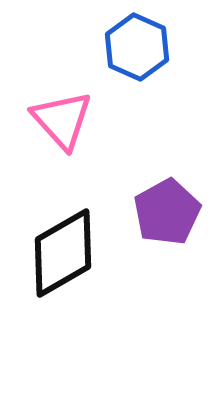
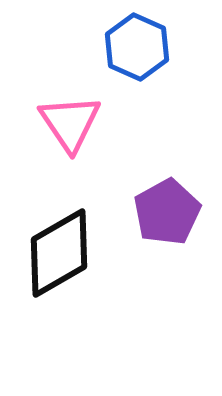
pink triangle: moved 8 px right, 3 px down; rotated 8 degrees clockwise
black diamond: moved 4 px left
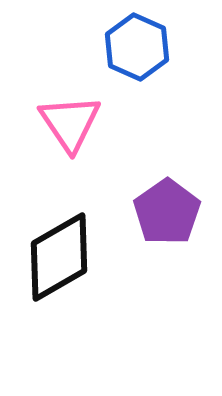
purple pentagon: rotated 6 degrees counterclockwise
black diamond: moved 4 px down
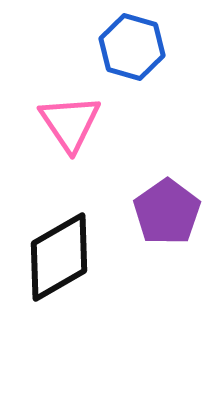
blue hexagon: moved 5 px left; rotated 8 degrees counterclockwise
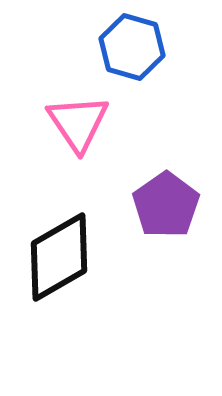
pink triangle: moved 8 px right
purple pentagon: moved 1 px left, 7 px up
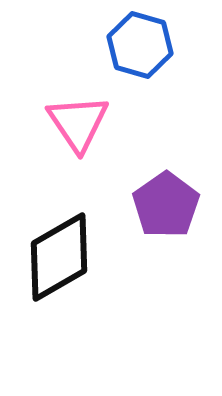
blue hexagon: moved 8 px right, 2 px up
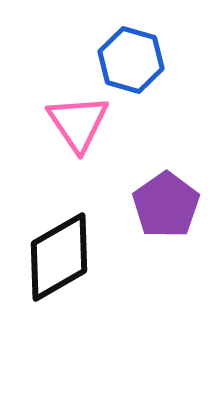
blue hexagon: moved 9 px left, 15 px down
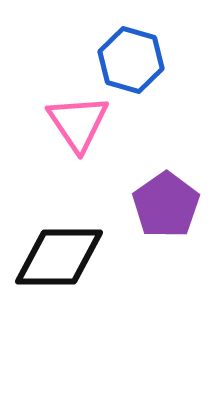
black diamond: rotated 30 degrees clockwise
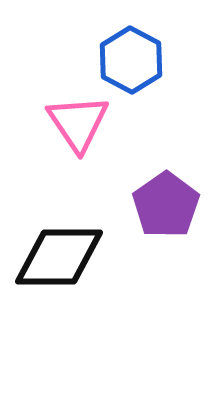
blue hexagon: rotated 12 degrees clockwise
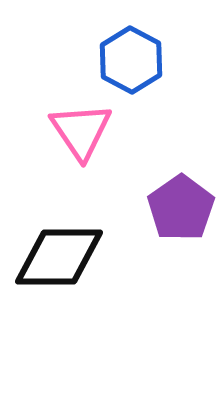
pink triangle: moved 3 px right, 8 px down
purple pentagon: moved 15 px right, 3 px down
